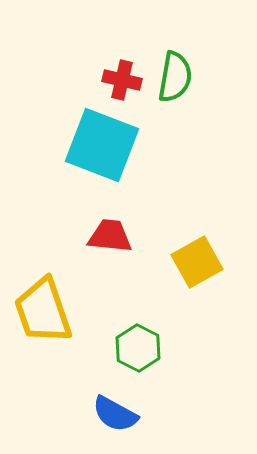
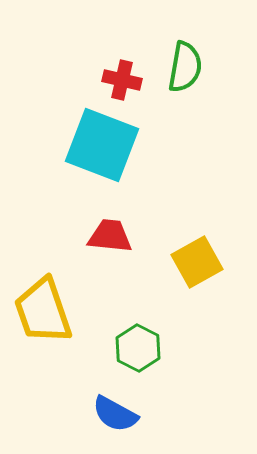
green semicircle: moved 10 px right, 10 px up
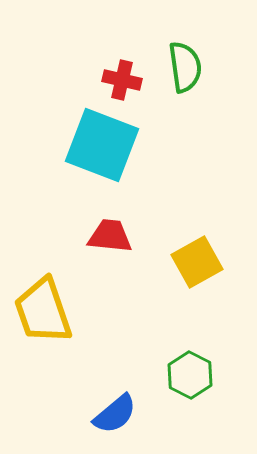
green semicircle: rotated 18 degrees counterclockwise
green hexagon: moved 52 px right, 27 px down
blue semicircle: rotated 69 degrees counterclockwise
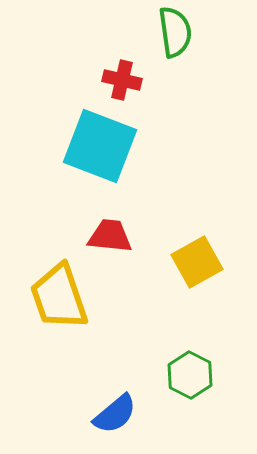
green semicircle: moved 10 px left, 35 px up
cyan square: moved 2 px left, 1 px down
yellow trapezoid: moved 16 px right, 14 px up
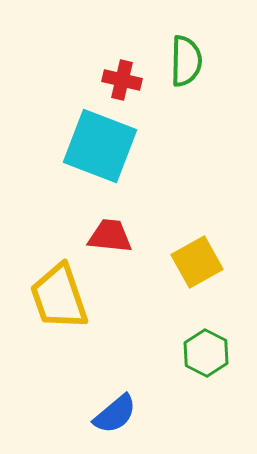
green semicircle: moved 11 px right, 29 px down; rotated 9 degrees clockwise
green hexagon: moved 16 px right, 22 px up
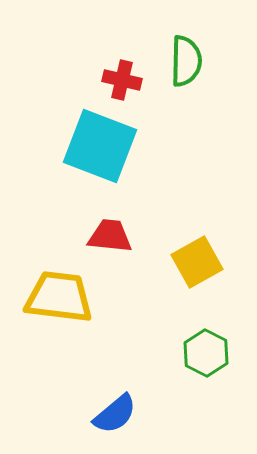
yellow trapezoid: rotated 116 degrees clockwise
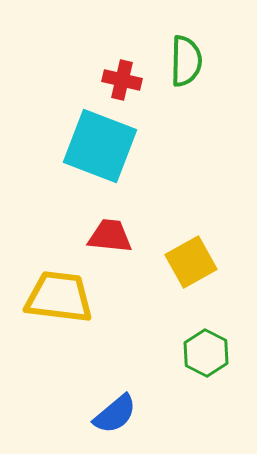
yellow square: moved 6 px left
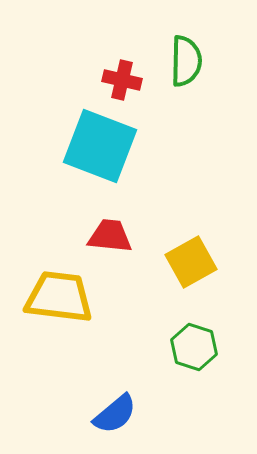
green hexagon: moved 12 px left, 6 px up; rotated 9 degrees counterclockwise
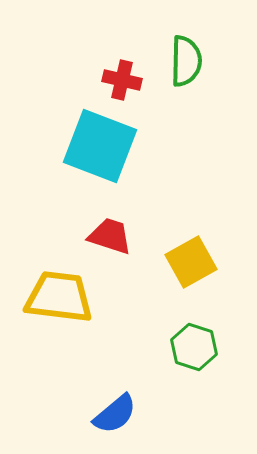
red trapezoid: rotated 12 degrees clockwise
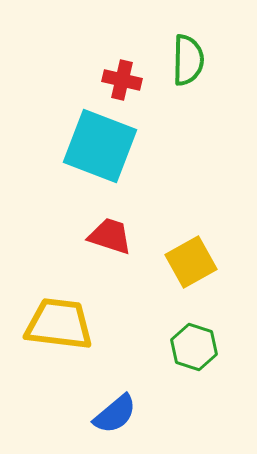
green semicircle: moved 2 px right, 1 px up
yellow trapezoid: moved 27 px down
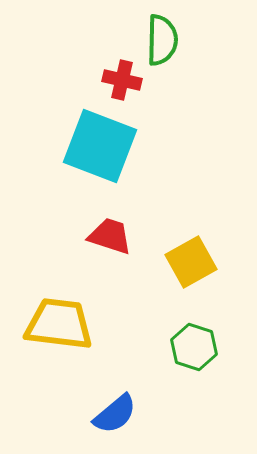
green semicircle: moved 26 px left, 20 px up
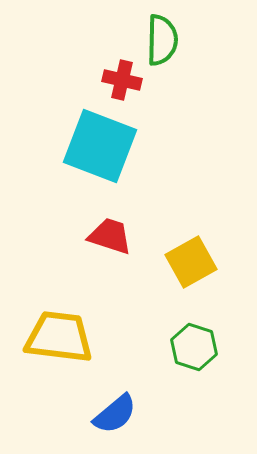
yellow trapezoid: moved 13 px down
